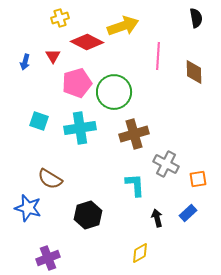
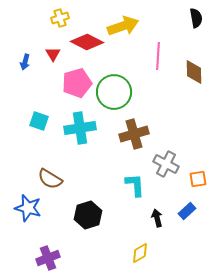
red triangle: moved 2 px up
blue rectangle: moved 1 px left, 2 px up
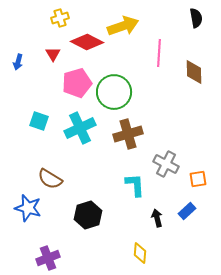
pink line: moved 1 px right, 3 px up
blue arrow: moved 7 px left
cyan cross: rotated 16 degrees counterclockwise
brown cross: moved 6 px left
yellow diamond: rotated 55 degrees counterclockwise
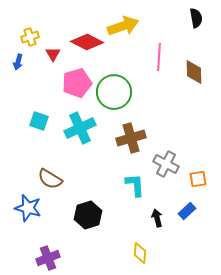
yellow cross: moved 30 px left, 19 px down
pink line: moved 4 px down
brown cross: moved 3 px right, 4 px down
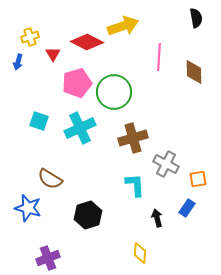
brown cross: moved 2 px right
blue rectangle: moved 3 px up; rotated 12 degrees counterclockwise
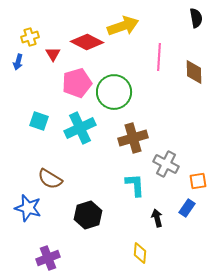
orange square: moved 2 px down
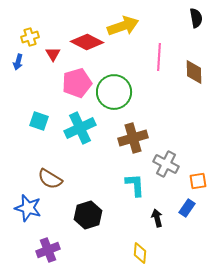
purple cross: moved 8 px up
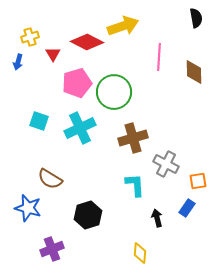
purple cross: moved 4 px right, 1 px up
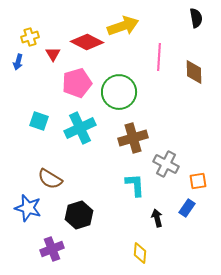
green circle: moved 5 px right
black hexagon: moved 9 px left
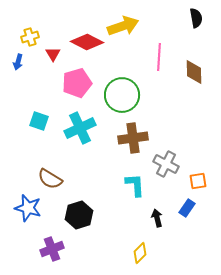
green circle: moved 3 px right, 3 px down
brown cross: rotated 8 degrees clockwise
yellow diamond: rotated 40 degrees clockwise
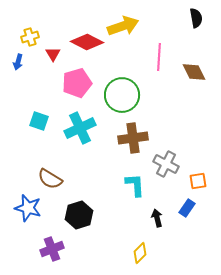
brown diamond: rotated 25 degrees counterclockwise
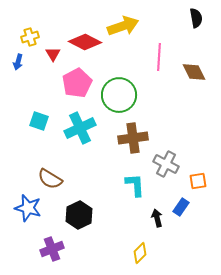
red diamond: moved 2 px left
pink pentagon: rotated 12 degrees counterclockwise
green circle: moved 3 px left
blue rectangle: moved 6 px left, 1 px up
black hexagon: rotated 8 degrees counterclockwise
